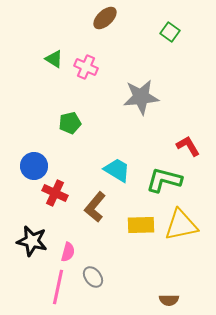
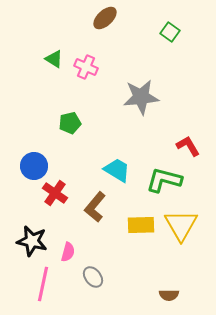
red cross: rotated 10 degrees clockwise
yellow triangle: rotated 48 degrees counterclockwise
pink line: moved 15 px left, 3 px up
brown semicircle: moved 5 px up
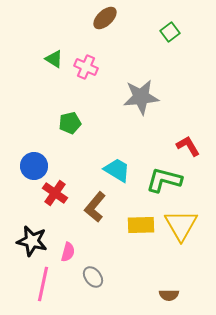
green square: rotated 18 degrees clockwise
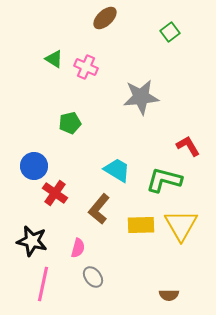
brown L-shape: moved 4 px right, 2 px down
pink semicircle: moved 10 px right, 4 px up
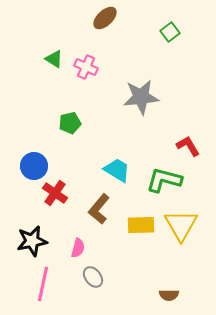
black star: rotated 24 degrees counterclockwise
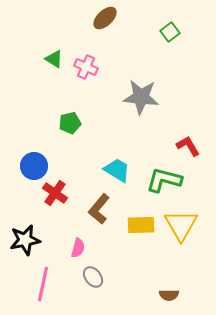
gray star: rotated 12 degrees clockwise
black star: moved 7 px left, 1 px up
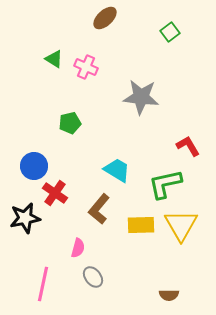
green L-shape: moved 1 px right, 4 px down; rotated 27 degrees counterclockwise
black star: moved 22 px up
